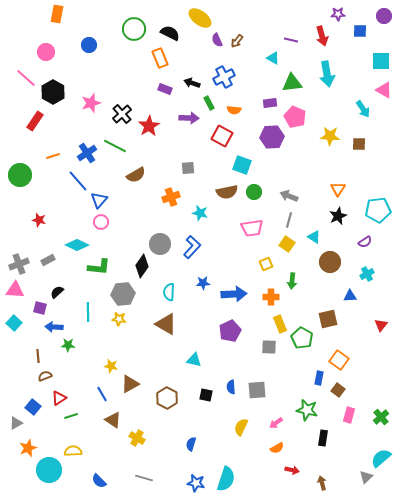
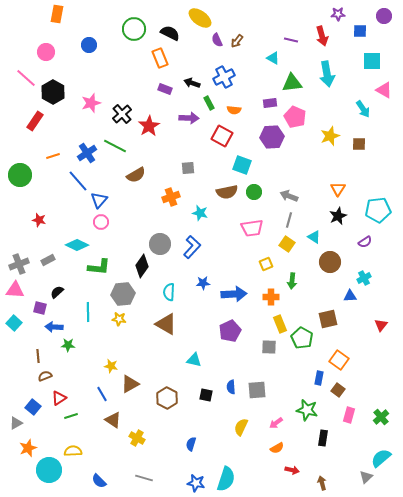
cyan square at (381, 61): moved 9 px left
yellow star at (330, 136): rotated 24 degrees counterclockwise
cyan cross at (367, 274): moved 3 px left, 4 px down
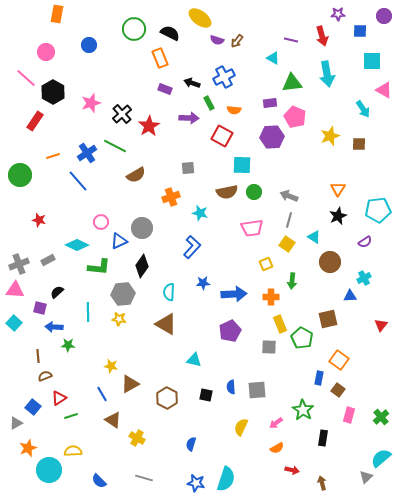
purple semicircle at (217, 40): rotated 48 degrees counterclockwise
cyan square at (242, 165): rotated 18 degrees counterclockwise
blue triangle at (99, 200): moved 20 px right, 41 px down; rotated 24 degrees clockwise
gray circle at (160, 244): moved 18 px left, 16 px up
green star at (307, 410): moved 4 px left; rotated 20 degrees clockwise
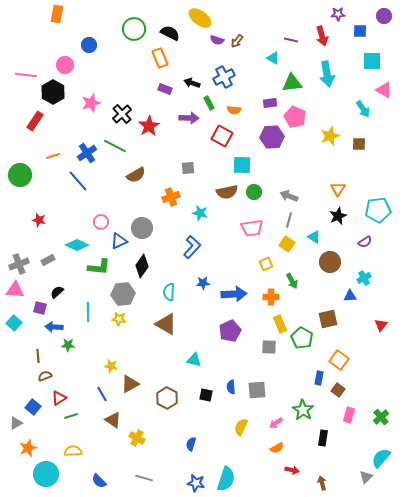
pink circle at (46, 52): moved 19 px right, 13 px down
pink line at (26, 78): moved 3 px up; rotated 35 degrees counterclockwise
green arrow at (292, 281): rotated 35 degrees counterclockwise
cyan semicircle at (381, 458): rotated 10 degrees counterclockwise
cyan circle at (49, 470): moved 3 px left, 4 px down
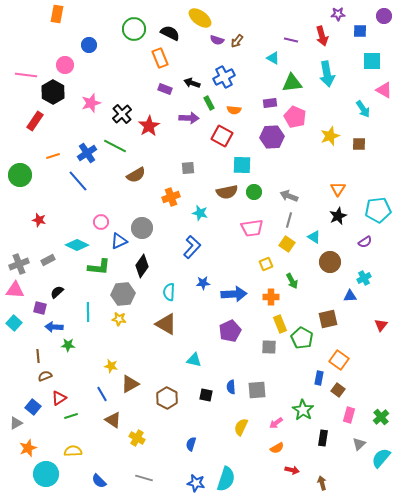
gray triangle at (366, 477): moved 7 px left, 33 px up
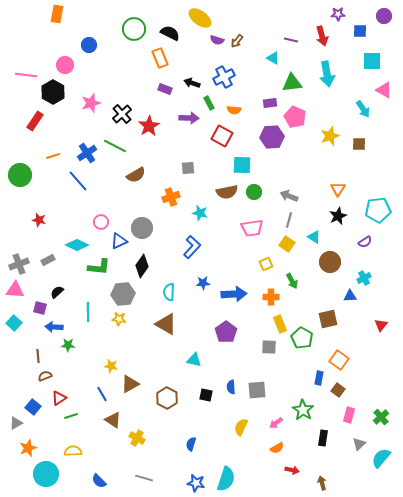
purple pentagon at (230, 331): moved 4 px left, 1 px down; rotated 10 degrees counterclockwise
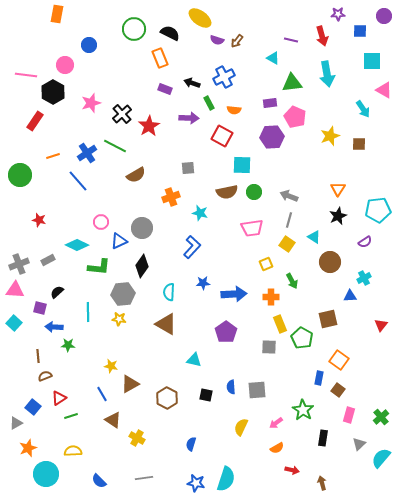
gray line at (144, 478): rotated 24 degrees counterclockwise
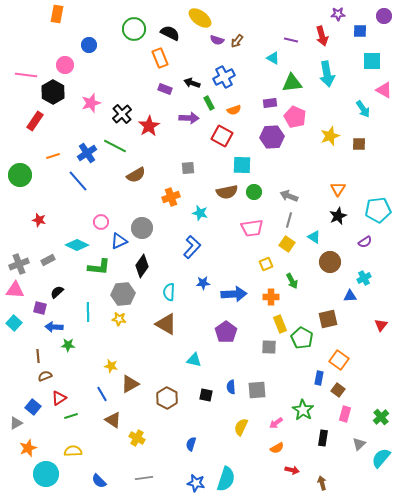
orange semicircle at (234, 110): rotated 24 degrees counterclockwise
pink rectangle at (349, 415): moved 4 px left, 1 px up
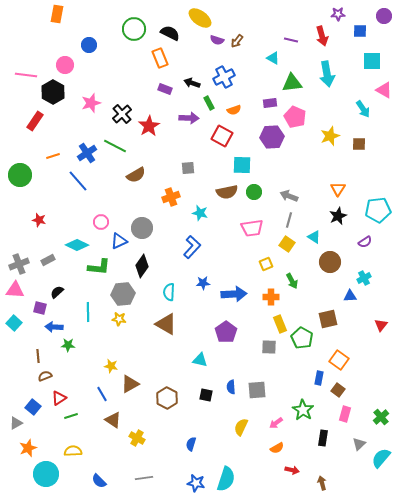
cyan triangle at (194, 360): moved 6 px right
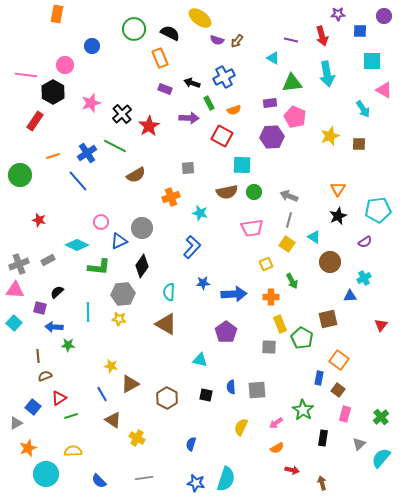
blue circle at (89, 45): moved 3 px right, 1 px down
